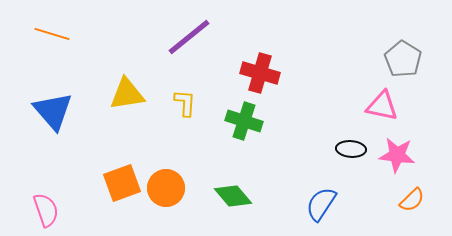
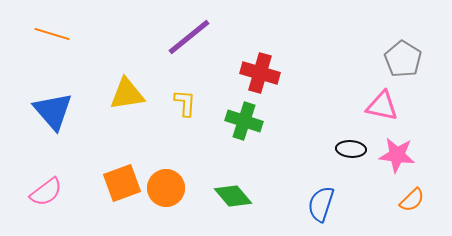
blue semicircle: rotated 15 degrees counterclockwise
pink semicircle: moved 18 px up; rotated 72 degrees clockwise
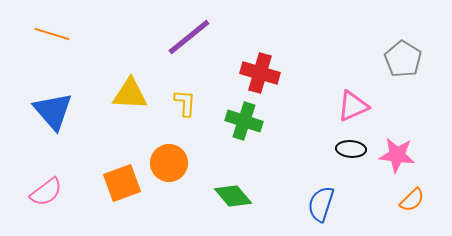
yellow triangle: moved 3 px right; rotated 12 degrees clockwise
pink triangle: moved 29 px left; rotated 36 degrees counterclockwise
orange circle: moved 3 px right, 25 px up
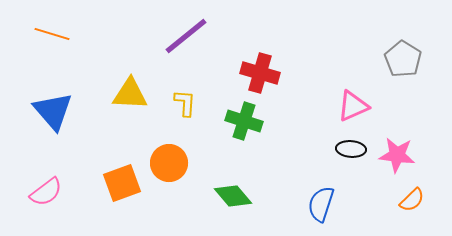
purple line: moved 3 px left, 1 px up
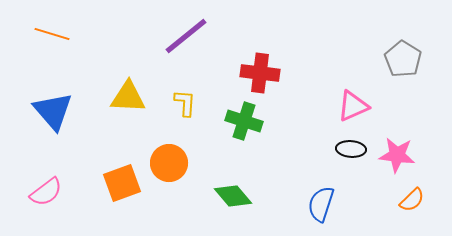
red cross: rotated 9 degrees counterclockwise
yellow triangle: moved 2 px left, 3 px down
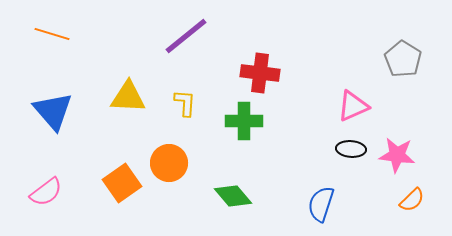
green cross: rotated 18 degrees counterclockwise
orange square: rotated 15 degrees counterclockwise
